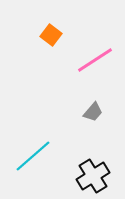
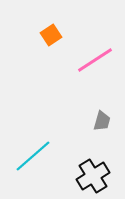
orange square: rotated 20 degrees clockwise
gray trapezoid: moved 9 px right, 9 px down; rotated 25 degrees counterclockwise
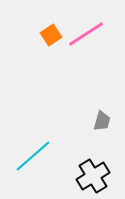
pink line: moved 9 px left, 26 px up
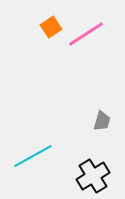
orange square: moved 8 px up
cyan line: rotated 12 degrees clockwise
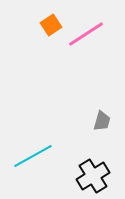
orange square: moved 2 px up
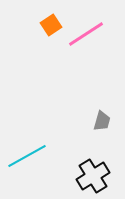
cyan line: moved 6 px left
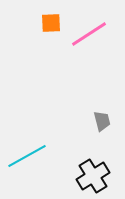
orange square: moved 2 px up; rotated 30 degrees clockwise
pink line: moved 3 px right
gray trapezoid: rotated 30 degrees counterclockwise
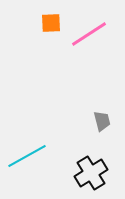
black cross: moved 2 px left, 3 px up
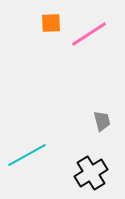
cyan line: moved 1 px up
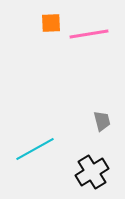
pink line: rotated 24 degrees clockwise
cyan line: moved 8 px right, 6 px up
black cross: moved 1 px right, 1 px up
